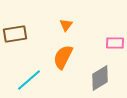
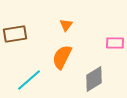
orange semicircle: moved 1 px left
gray diamond: moved 6 px left, 1 px down
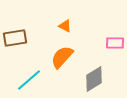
orange triangle: moved 1 px left, 1 px down; rotated 40 degrees counterclockwise
brown rectangle: moved 4 px down
orange semicircle: rotated 15 degrees clockwise
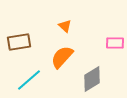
orange triangle: rotated 16 degrees clockwise
brown rectangle: moved 4 px right, 4 px down
gray diamond: moved 2 px left
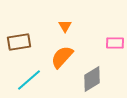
orange triangle: rotated 16 degrees clockwise
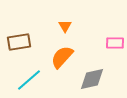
gray diamond: rotated 20 degrees clockwise
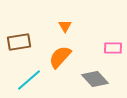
pink rectangle: moved 2 px left, 5 px down
orange semicircle: moved 2 px left
gray diamond: moved 3 px right; rotated 60 degrees clockwise
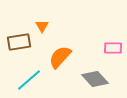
orange triangle: moved 23 px left
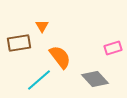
brown rectangle: moved 1 px down
pink rectangle: rotated 18 degrees counterclockwise
orange semicircle: rotated 100 degrees clockwise
cyan line: moved 10 px right
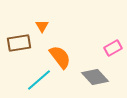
pink rectangle: rotated 12 degrees counterclockwise
gray diamond: moved 2 px up
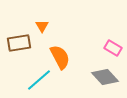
pink rectangle: rotated 60 degrees clockwise
orange semicircle: rotated 10 degrees clockwise
gray diamond: moved 10 px right
